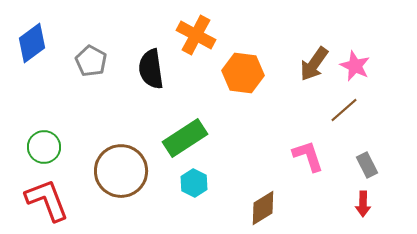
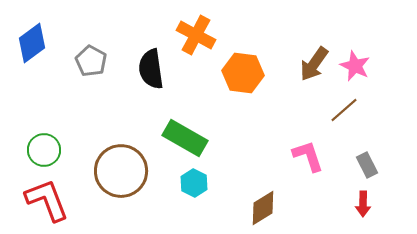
green rectangle: rotated 63 degrees clockwise
green circle: moved 3 px down
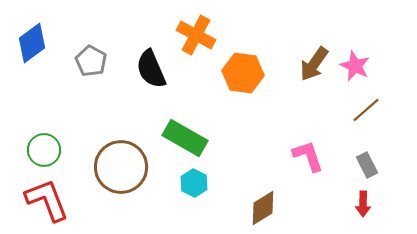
black semicircle: rotated 15 degrees counterclockwise
brown line: moved 22 px right
brown circle: moved 4 px up
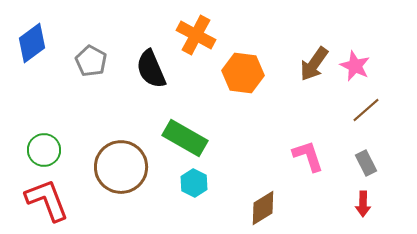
gray rectangle: moved 1 px left, 2 px up
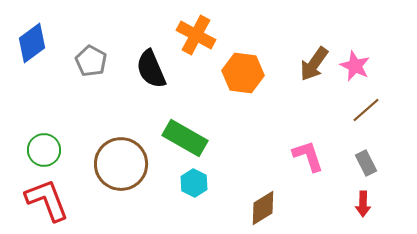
brown circle: moved 3 px up
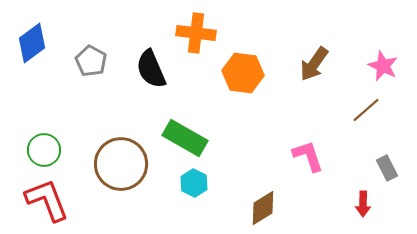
orange cross: moved 2 px up; rotated 21 degrees counterclockwise
pink star: moved 28 px right
gray rectangle: moved 21 px right, 5 px down
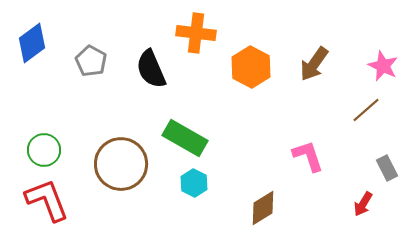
orange hexagon: moved 8 px right, 6 px up; rotated 21 degrees clockwise
red arrow: rotated 30 degrees clockwise
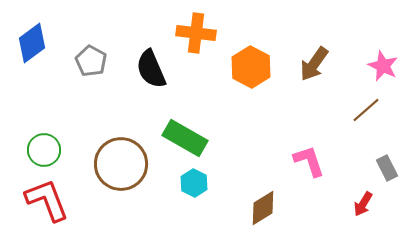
pink L-shape: moved 1 px right, 5 px down
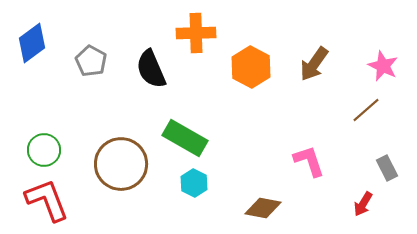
orange cross: rotated 9 degrees counterclockwise
brown diamond: rotated 42 degrees clockwise
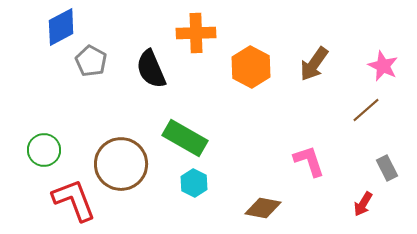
blue diamond: moved 29 px right, 16 px up; rotated 9 degrees clockwise
red L-shape: moved 27 px right
